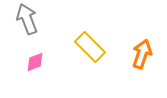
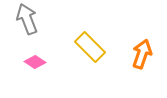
pink diamond: rotated 55 degrees clockwise
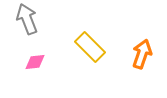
pink diamond: rotated 40 degrees counterclockwise
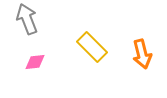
yellow rectangle: moved 2 px right
orange arrow: rotated 148 degrees clockwise
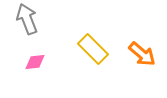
yellow rectangle: moved 1 px right, 2 px down
orange arrow: rotated 36 degrees counterclockwise
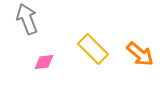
orange arrow: moved 2 px left
pink diamond: moved 9 px right
